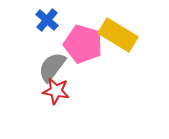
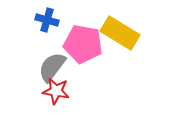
blue cross: rotated 25 degrees counterclockwise
yellow rectangle: moved 2 px right, 2 px up
pink pentagon: rotated 6 degrees counterclockwise
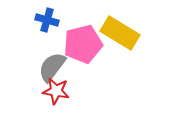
pink pentagon: rotated 24 degrees counterclockwise
